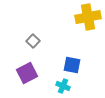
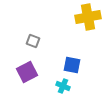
gray square: rotated 24 degrees counterclockwise
purple square: moved 1 px up
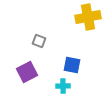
gray square: moved 6 px right
cyan cross: rotated 24 degrees counterclockwise
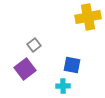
gray square: moved 5 px left, 4 px down; rotated 32 degrees clockwise
purple square: moved 2 px left, 3 px up; rotated 10 degrees counterclockwise
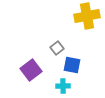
yellow cross: moved 1 px left, 1 px up
gray square: moved 23 px right, 3 px down
purple square: moved 6 px right, 1 px down
